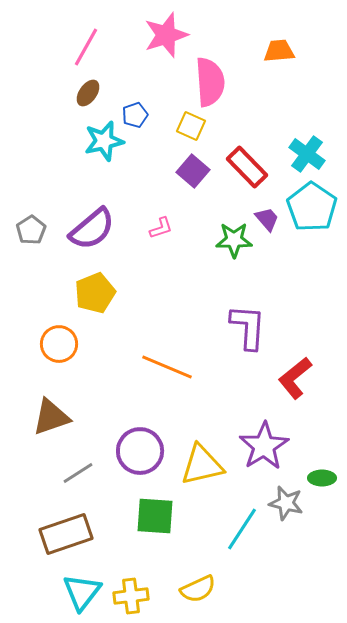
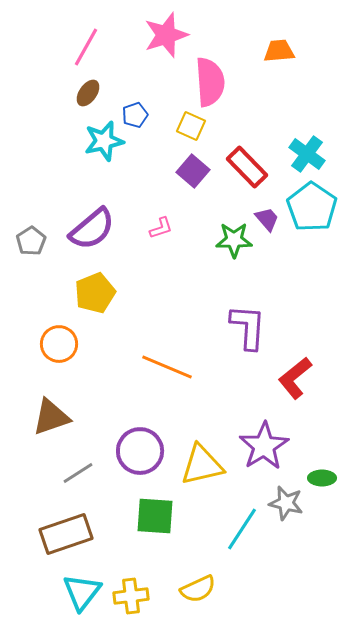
gray pentagon: moved 11 px down
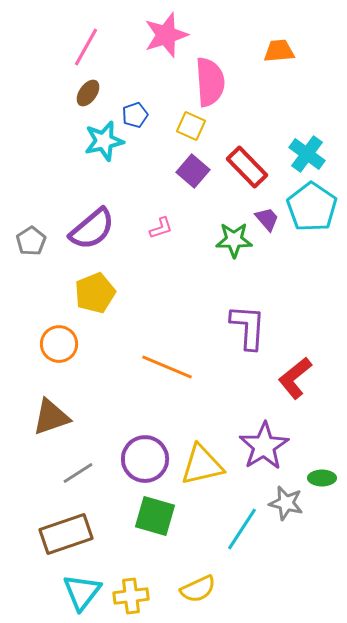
purple circle: moved 5 px right, 8 px down
green square: rotated 12 degrees clockwise
